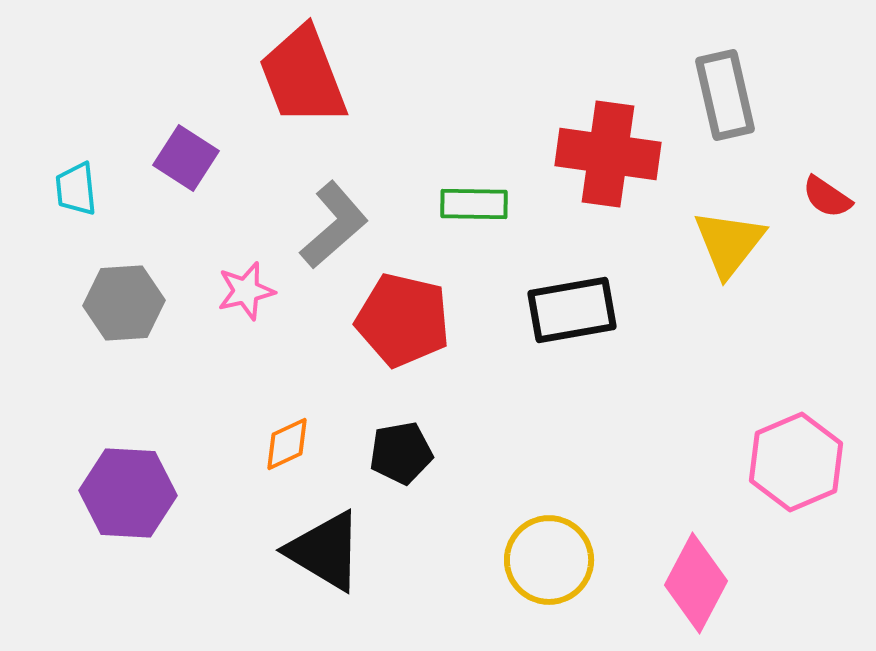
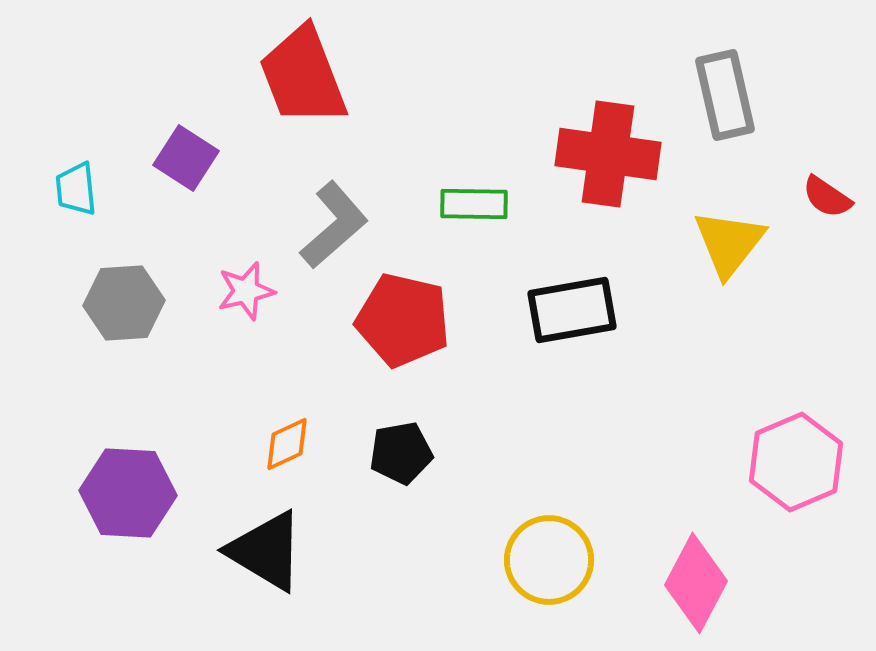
black triangle: moved 59 px left
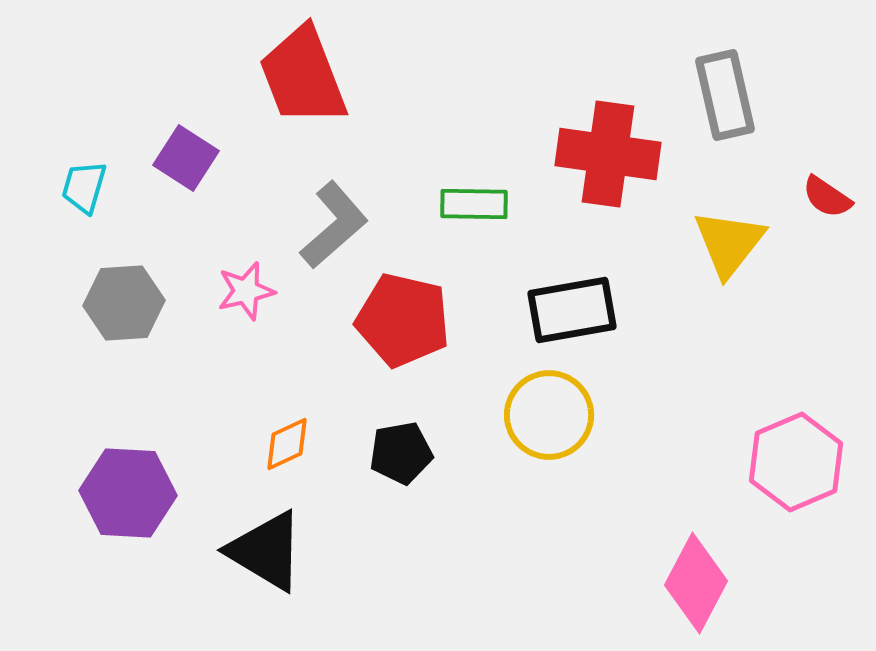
cyan trapezoid: moved 8 px right, 2 px up; rotated 22 degrees clockwise
yellow circle: moved 145 px up
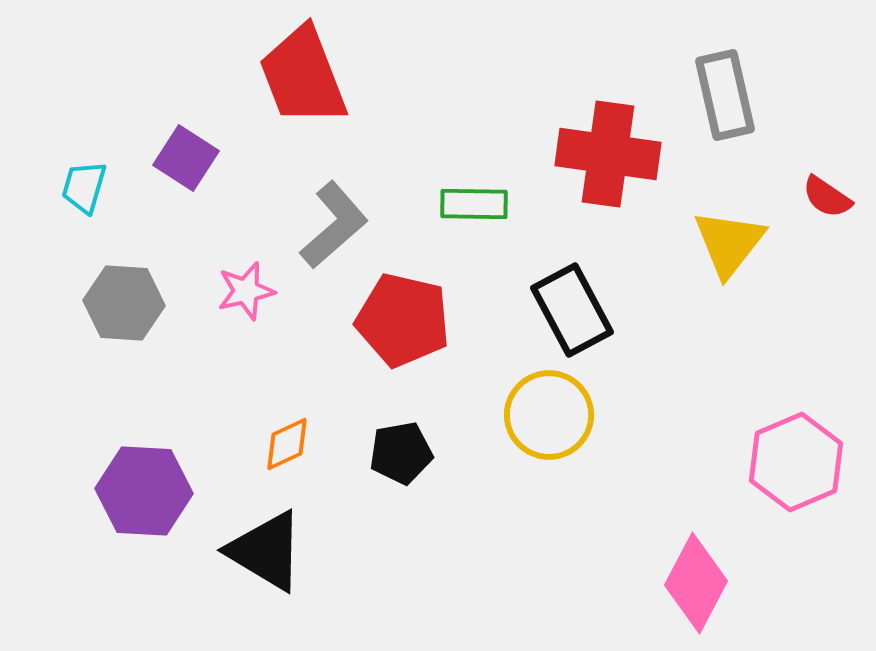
gray hexagon: rotated 8 degrees clockwise
black rectangle: rotated 72 degrees clockwise
purple hexagon: moved 16 px right, 2 px up
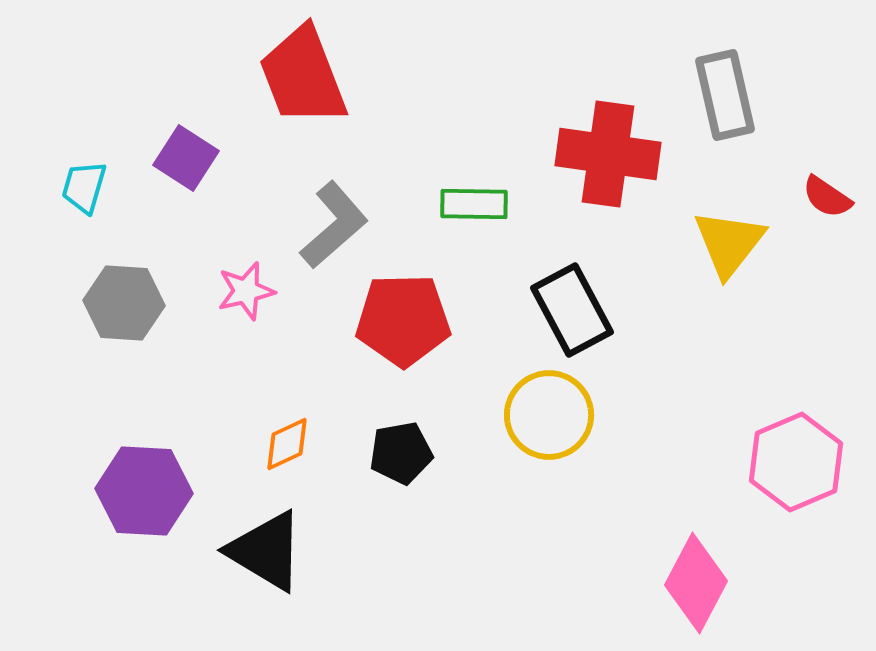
red pentagon: rotated 14 degrees counterclockwise
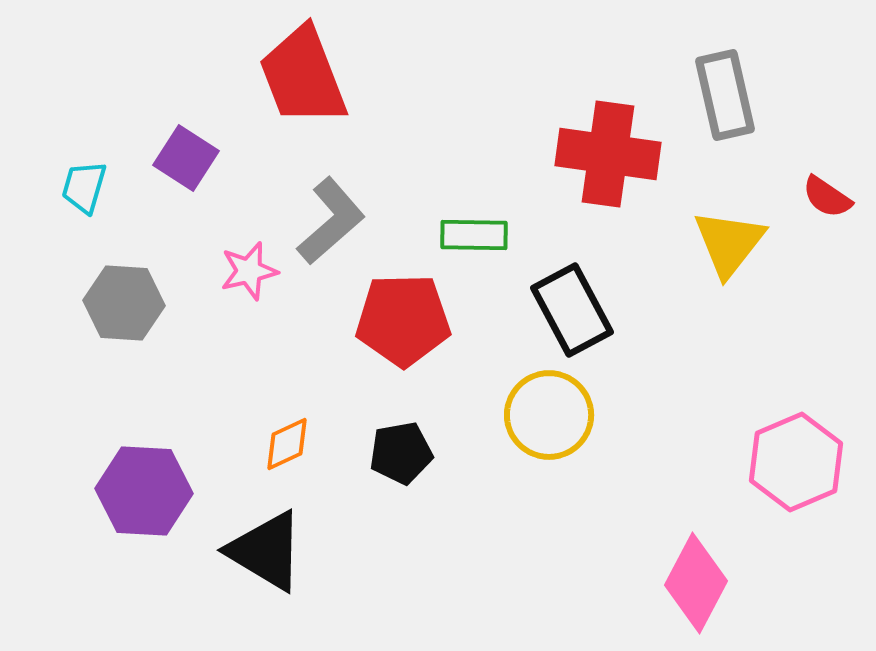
green rectangle: moved 31 px down
gray L-shape: moved 3 px left, 4 px up
pink star: moved 3 px right, 20 px up
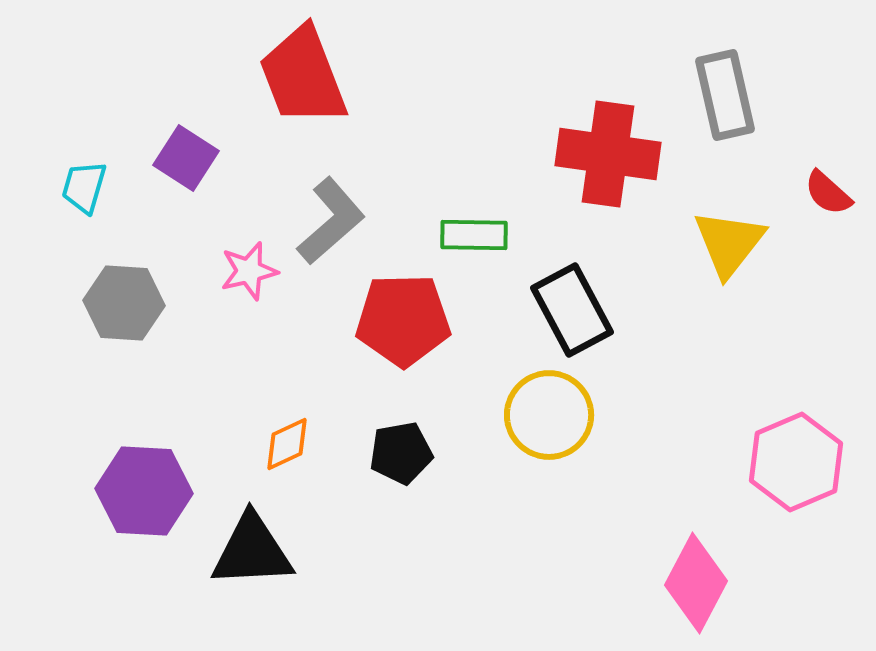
red semicircle: moved 1 px right, 4 px up; rotated 8 degrees clockwise
black triangle: moved 14 px left; rotated 34 degrees counterclockwise
